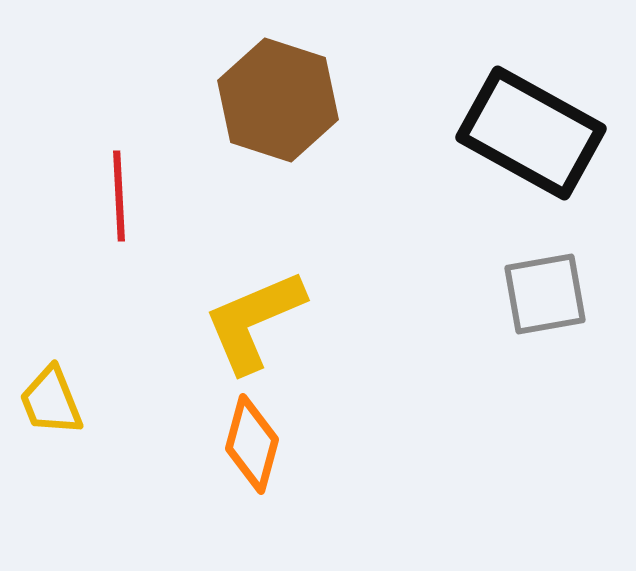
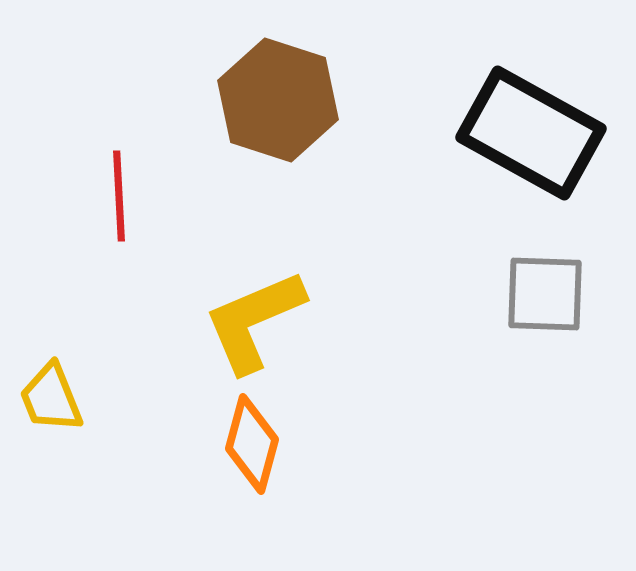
gray square: rotated 12 degrees clockwise
yellow trapezoid: moved 3 px up
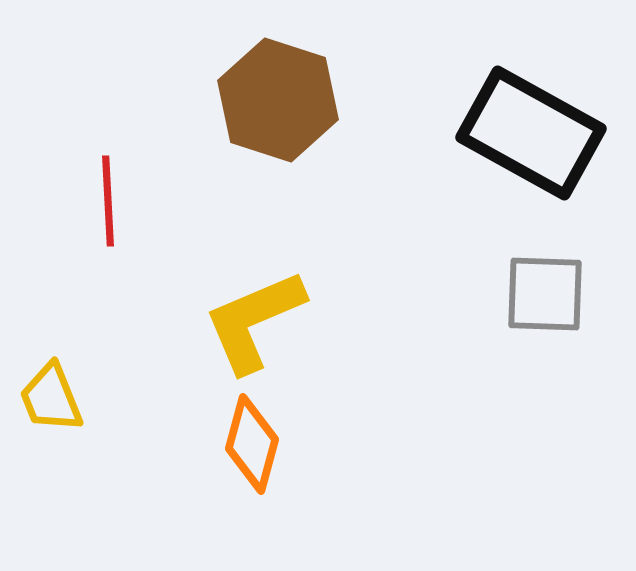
red line: moved 11 px left, 5 px down
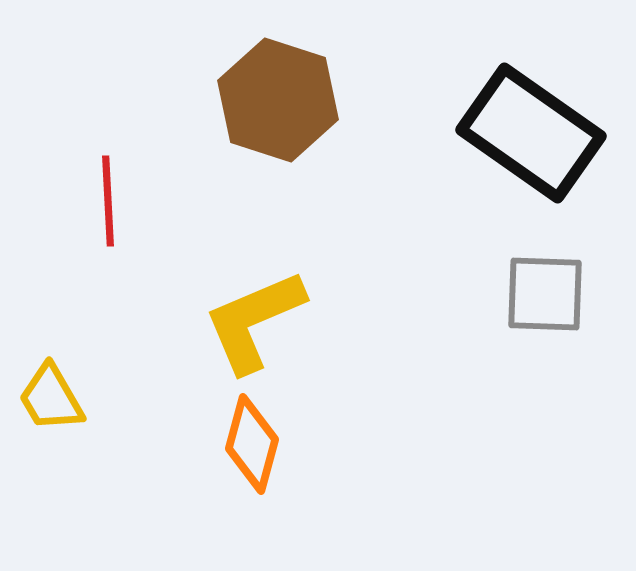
black rectangle: rotated 6 degrees clockwise
yellow trapezoid: rotated 8 degrees counterclockwise
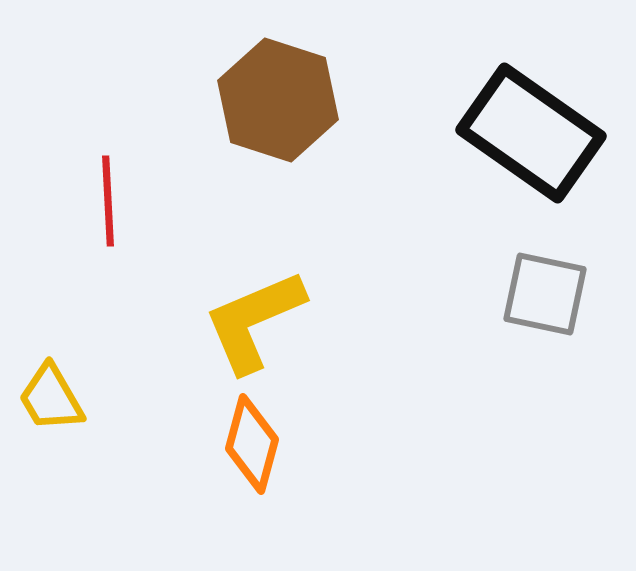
gray square: rotated 10 degrees clockwise
